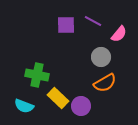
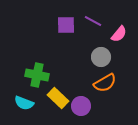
cyan semicircle: moved 3 px up
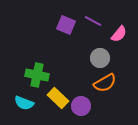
purple square: rotated 24 degrees clockwise
gray circle: moved 1 px left, 1 px down
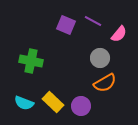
green cross: moved 6 px left, 14 px up
yellow rectangle: moved 5 px left, 4 px down
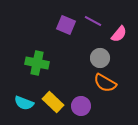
green cross: moved 6 px right, 2 px down
orange semicircle: rotated 60 degrees clockwise
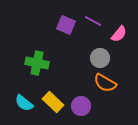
cyan semicircle: rotated 18 degrees clockwise
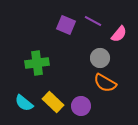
green cross: rotated 20 degrees counterclockwise
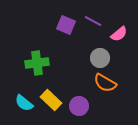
pink semicircle: rotated 12 degrees clockwise
yellow rectangle: moved 2 px left, 2 px up
purple circle: moved 2 px left
